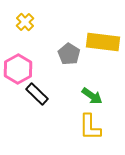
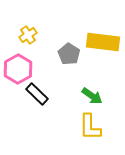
yellow cross: moved 3 px right, 13 px down; rotated 12 degrees clockwise
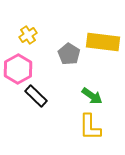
black rectangle: moved 1 px left, 2 px down
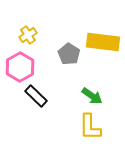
pink hexagon: moved 2 px right, 2 px up
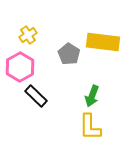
green arrow: rotated 75 degrees clockwise
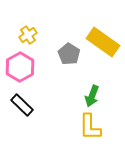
yellow rectangle: rotated 28 degrees clockwise
black rectangle: moved 14 px left, 9 px down
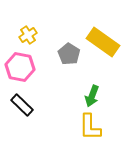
pink hexagon: rotated 20 degrees counterclockwise
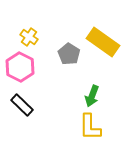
yellow cross: moved 1 px right, 2 px down; rotated 24 degrees counterclockwise
pink hexagon: rotated 16 degrees clockwise
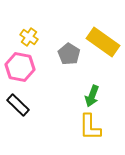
pink hexagon: rotated 16 degrees counterclockwise
black rectangle: moved 4 px left
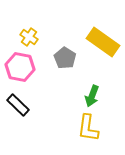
gray pentagon: moved 4 px left, 4 px down
yellow L-shape: moved 2 px left, 1 px down; rotated 8 degrees clockwise
